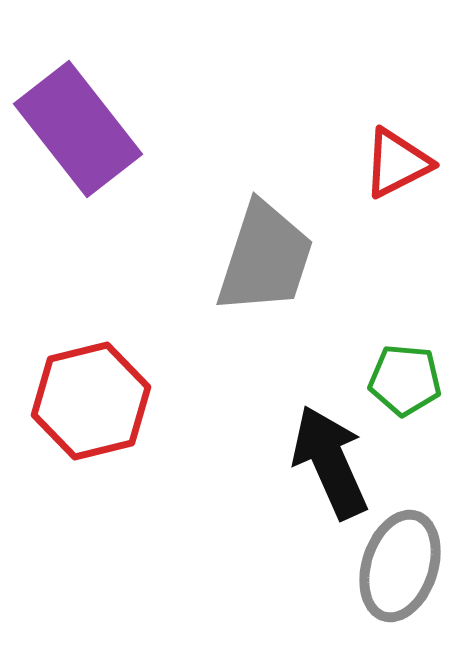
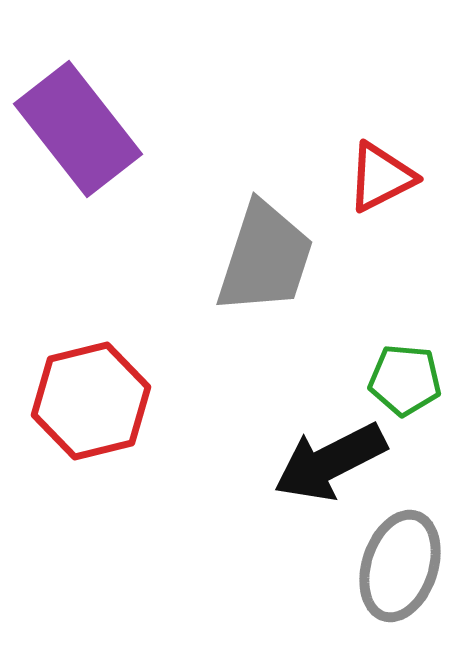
red triangle: moved 16 px left, 14 px down
black arrow: rotated 93 degrees counterclockwise
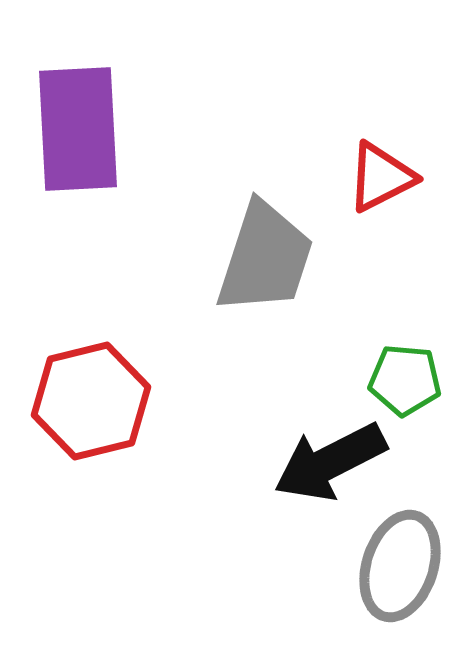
purple rectangle: rotated 35 degrees clockwise
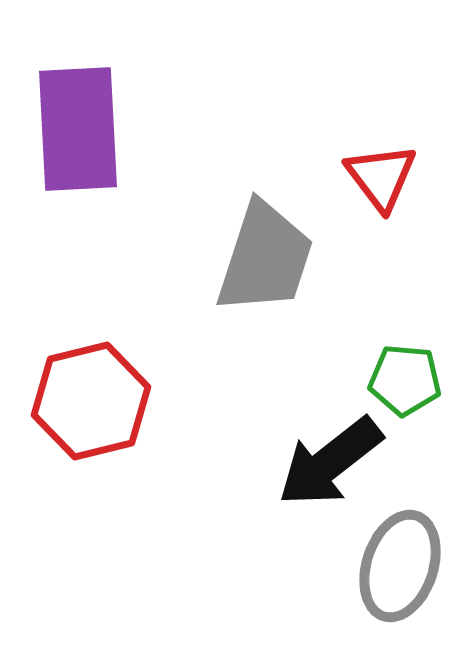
red triangle: rotated 40 degrees counterclockwise
black arrow: rotated 11 degrees counterclockwise
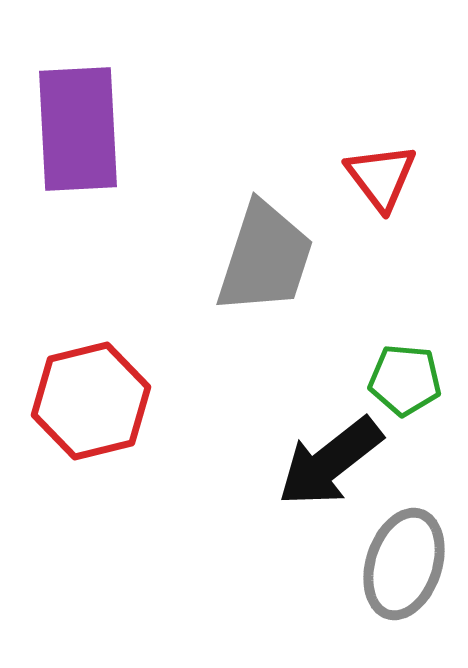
gray ellipse: moved 4 px right, 2 px up
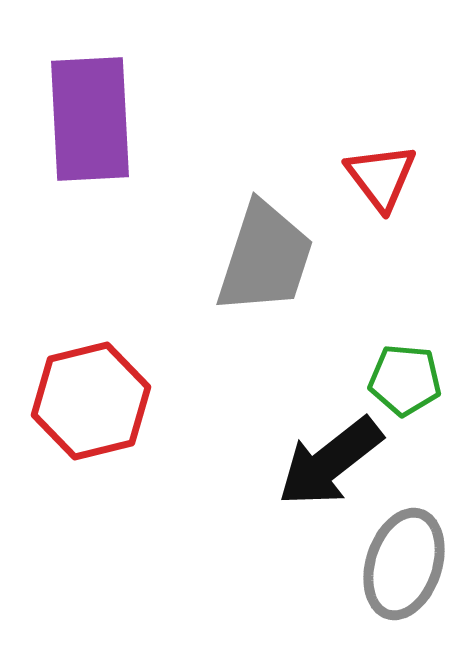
purple rectangle: moved 12 px right, 10 px up
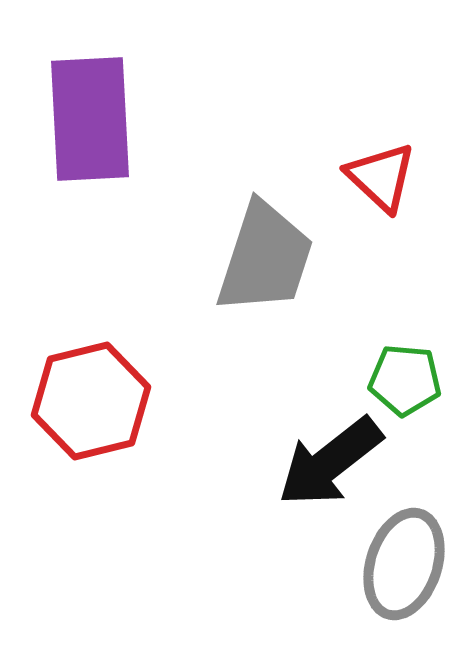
red triangle: rotated 10 degrees counterclockwise
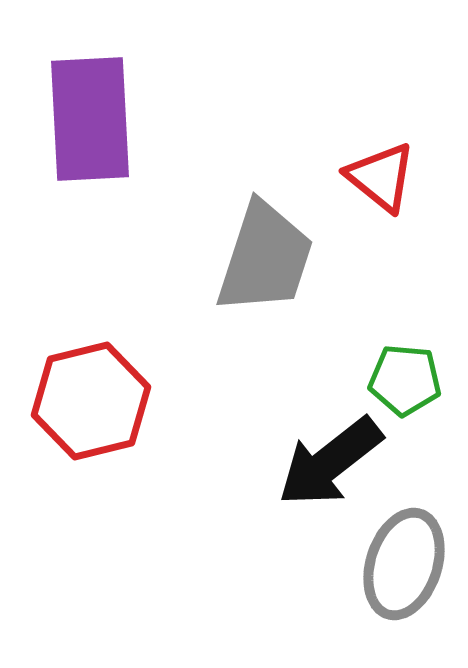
red triangle: rotated 4 degrees counterclockwise
